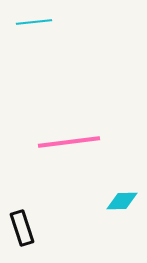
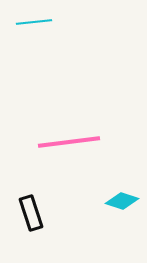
cyan diamond: rotated 20 degrees clockwise
black rectangle: moved 9 px right, 15 px up
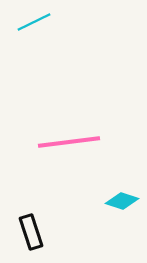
cyan line: rotated 20 degrees counterclockwise
black rectangle: moved 19 px down
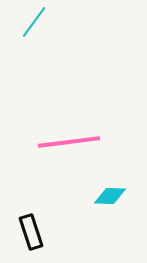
cyan line: rotated 28 degrees counterclockwise
cyan diamond: moved 12 px left, 5 px up; rotated 16 degrees counterclockwise
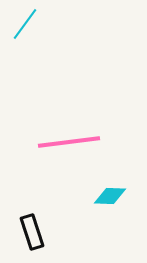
cyan line: moved 9 px left, 2 px down
black rectangle: moved 1 px right
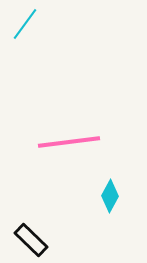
cyan diamond: rotated 64 degrees counterclockwise
black rectangle: moved 1 px left, 8 px down; rotated 28 degrees counterclockwise
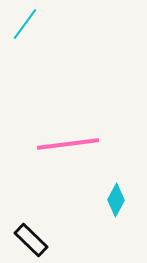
pink line: moved 1 px left, 2 px down
cyan diamond: moved 6 px right, 4 px down
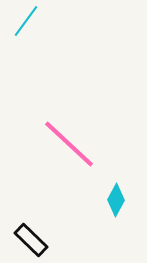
cyan line: moved 1 px right, 3 px up
pink line: moved 1 px right; rotated 50 degrees clockwise
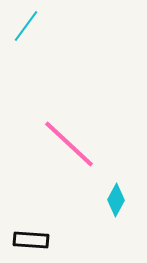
cyan line: moved 5 px down
black rectangle: rotated 40 degrees counterclockwise
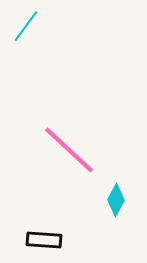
pink line: moved 6 px down
black rectangle: moved 13 px right
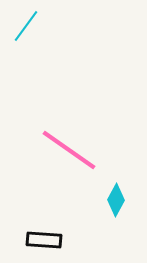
pink line: rotated 8 degrees counterclockwise
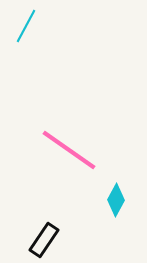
cyan line: rotated 8 degrees counterclockwise
black rectangle: rotated 60 degrees counterclockwise
